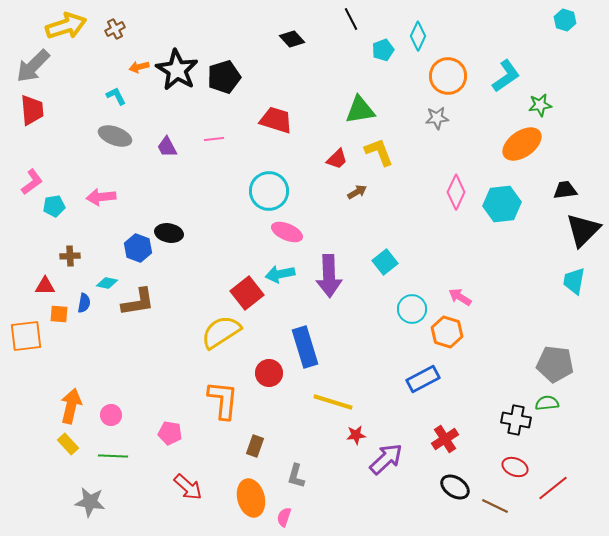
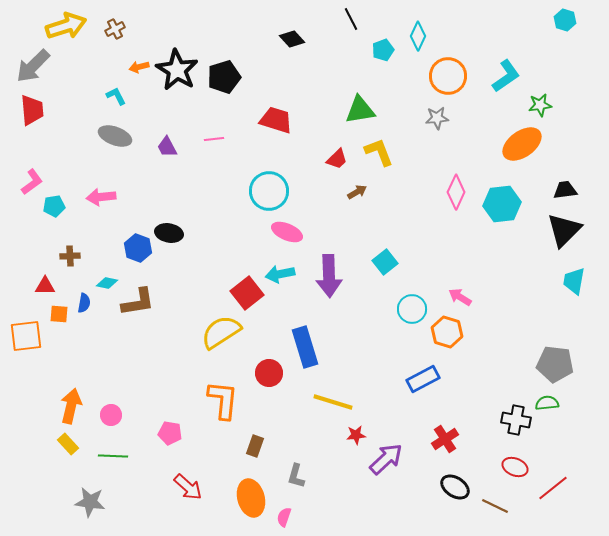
black triangle at (583, 230): moved 19 px left
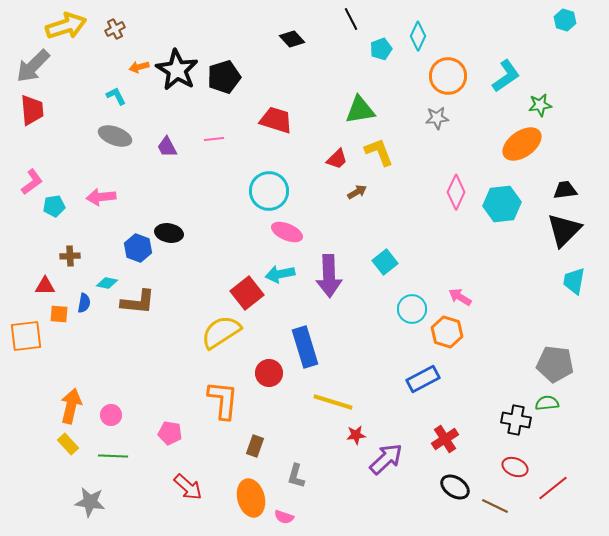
cyan pentagon at (383, 50): moved 2 px left, 1 px up
brown L-shape at (138, 302): rotated 15 degrees clockwise
pink semicircle at (284, 517): rotated 90 degrees counterclockwise
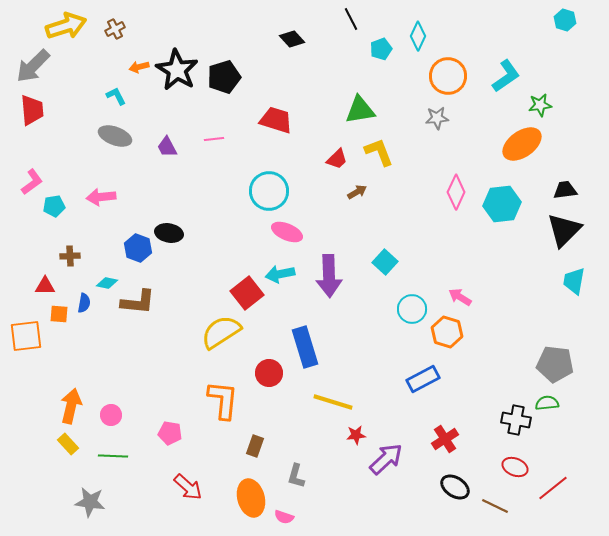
cyan square at (385, 262): rotated 10 degrees counterclockwise
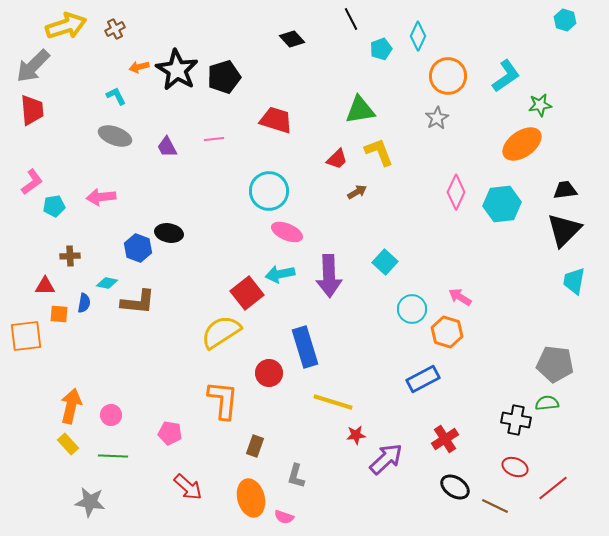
gray star at (437, 118): rotated 25 degrees counterclockwise
